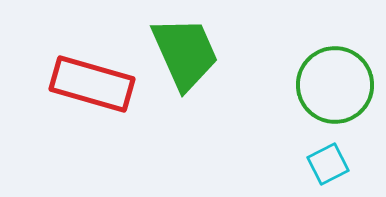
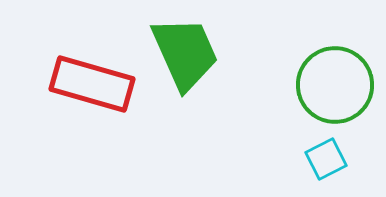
cyan square: moved 2 px left, 5 px up
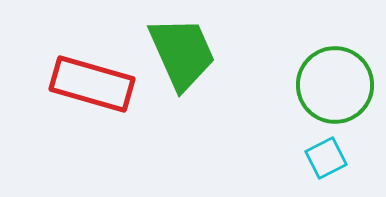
green trapezoid: moved 3 px left
cyan square: moved 1 px up
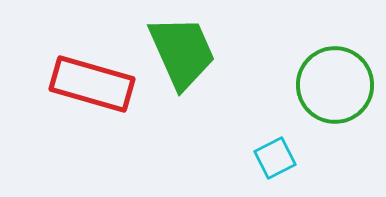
green trapezoid: moved 1 px up
cyan square: moved 51 px left
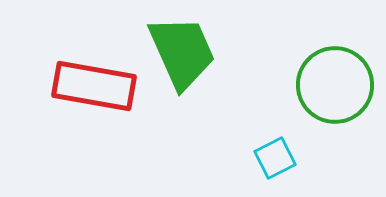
red rectangle: moved 2 px right, 2 px down; rotated 6 degrees counterclockwise
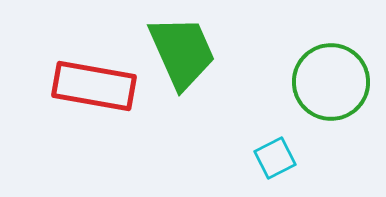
green circle: moved 4 px left, 3 px up
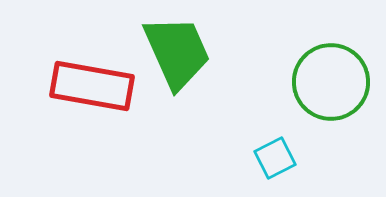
green trapezoid: moved 5 px left
red rectangle: moved 2 px left
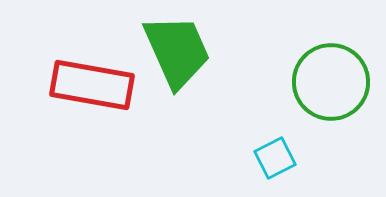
green trapezoid: moved 1 px up
red rectangle: moved 1 px up
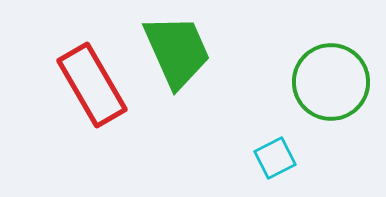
red rectangle: rotated 50 degrees clockwise
